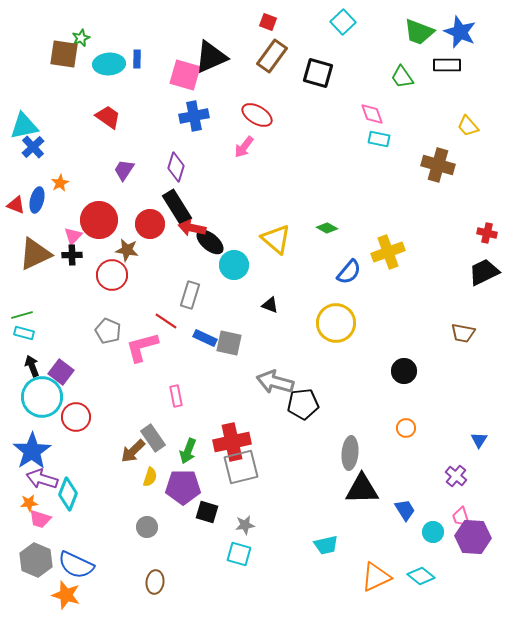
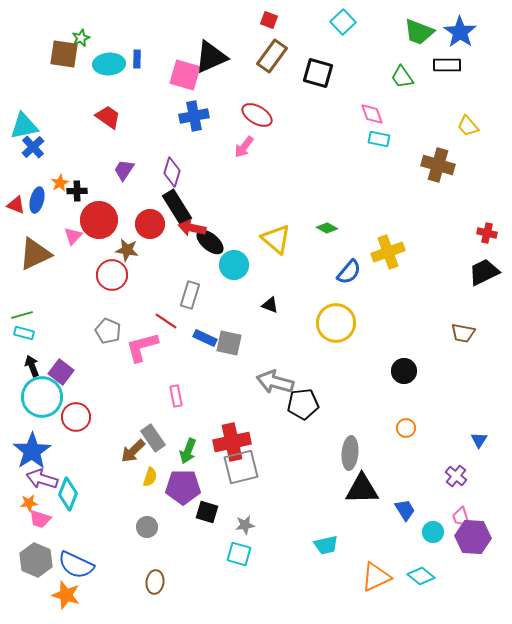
red square at (268, 22): moved 1 px right, 2 px up
blue star at (460, 32): rotated 12 degrees clockwise
purple diamond at (176, 167): moved 4 px left, 5 px down
black cross at (72, 255): moved 5 px right, 64 px up
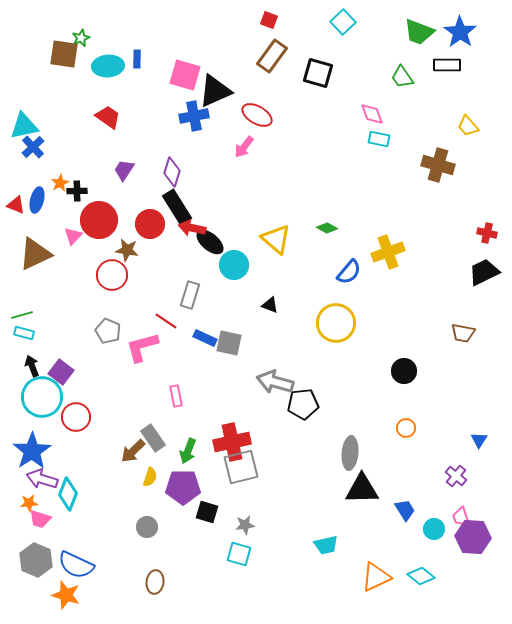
black triangle at (211, 57): moved 4 px right, 34 px down
cyan ellipse at (109, 64): moved 1 px left, 2 px down
cyan circle at (433, 532): moved 1 px right, 3 px up
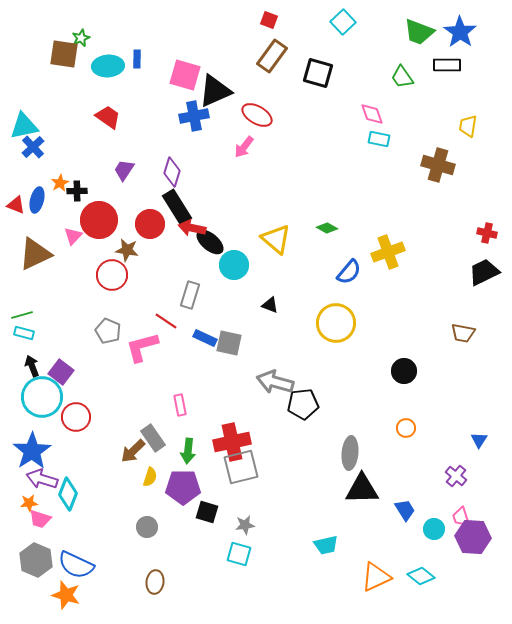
yellow trapezoid at (468, 126): rotated 50 degrees clockwise
pink rectangle at (176, 396): moved 4 px right, 9 px down
green arrow at (188, 451): rotated 15 degrees counterclockwise
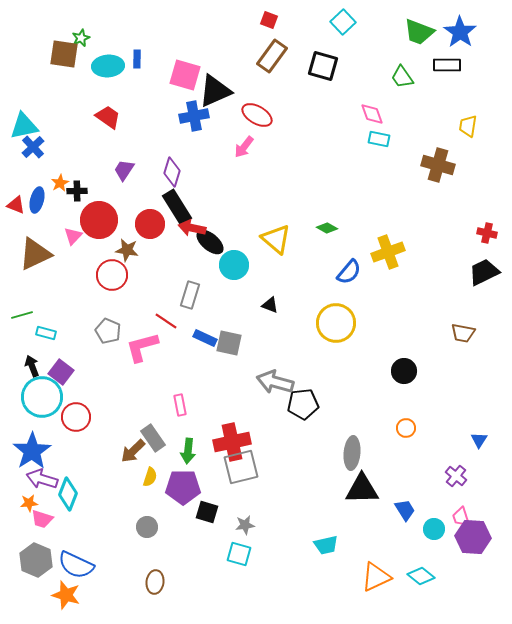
black square at (318, 73): moved 5 px right, 7 px up
cyan rectangle at (24, 333): moved 22 px right
gray ellipse at (350, 453): moved 2 px right
pink trapezoid at (40, 519): moved 2 px right
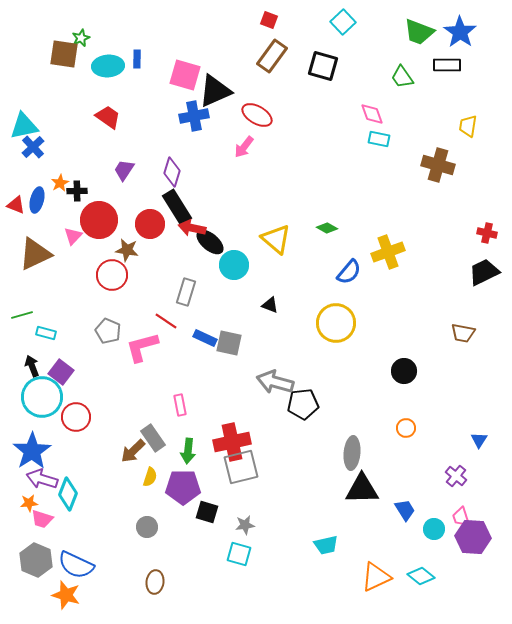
gray rectangle at (190, 295): moved 4 px left, 3 px up
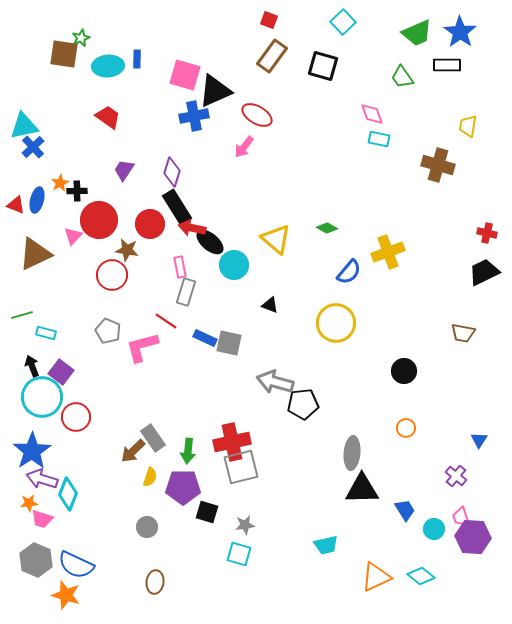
green trapezoid at (419, 32): moved 2 px left, 1 px down; rotated 44 degrees counterclockwise
pink rectangle at (180, 405): moved 138 px up
